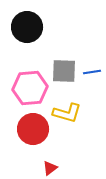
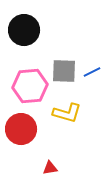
black circle: moved 3 px left, 3 px down
blue line: rotated 18 degrees counterclockwise
pink hexagon: moved 2 px up
red circle: moved 12 px left
red triangle: rotated 28 degrees clockwise
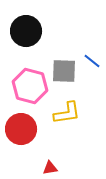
black circle: moved 2 px right, 1 px down
blue line: moved 11 px up; rotated 66 degrees clockwise
pink hexagon: rotated 20 degrees clockwise
yellow L-shape: rotated 24 degrees counterclockwise
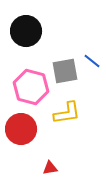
gray square: moved 1 px right; rotated 12 degrees counterclockwise
pink hexagon: moved 1 px right, 1 px down
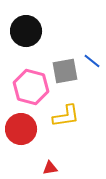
yellow L-shape: moved 1 px left, 3 px down
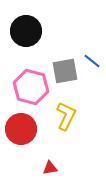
yellow L-shape: rotated 56 degrees counterclockwise
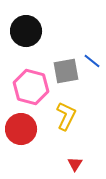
gray square: moved 1 px right
red triangle: moved 25 px right, 4 px up; rotated 49 degrees counterclockwise
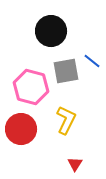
black circle: moved 25 px right
yellow L-shape: moved 4 px down
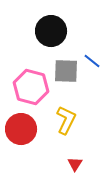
gray square: rotated 12 degrees clockwise
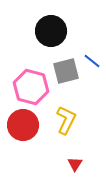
gray square: rotated 16 degrees counterclockwise
red circle: moved 2 px right, 4 px up
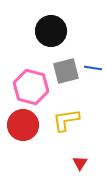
blue line: moved 1 px right, 7 px down; rotated 30 degrees counterclockwise
yellow L-shape: rotated 124 degrees counterclockwise
red triangle: moved 5 px right, 1 px up
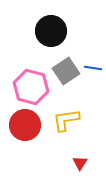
gray square: rotated 20 degrees counterclockwise
red circle: moved 2 px right
